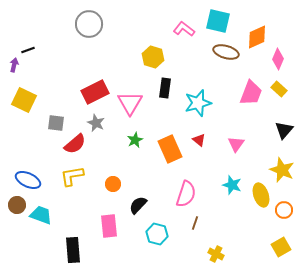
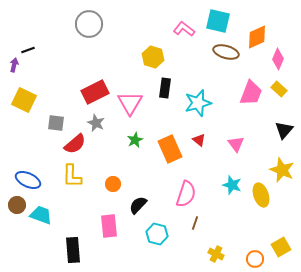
pink triangle at (236, 144): rotated 12 degrees counterclockwise
yellow L-shape at (72, 176): rotated 80 degrees counterclockwise
orange circle at (284, 210): moved 29 px left, 49 px down
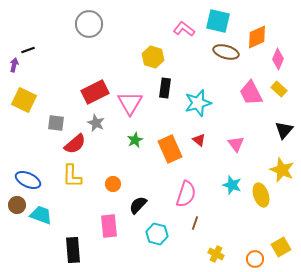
pink trapezoid at (251, 93): rotated 132 degrees clockwise
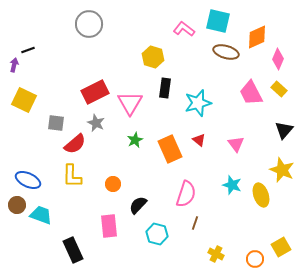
black rectangle at (73, 250): rotated 20 degrees counterclockwise
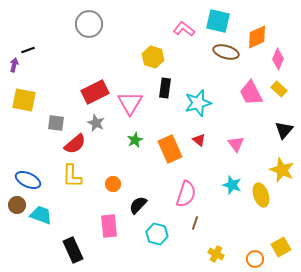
yellow square at (24, 100): rotated 15 degrees counterclockwise
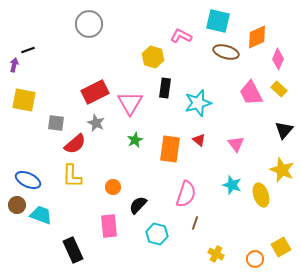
pink L-shape at (184, 29): moved 3 px left, 7 px down; rotated 10 degrees counterclockwise
orange rectangle at (170, 149): rotated 32 degrees clockwise
orange circle at (113, 184): moved 3 px down
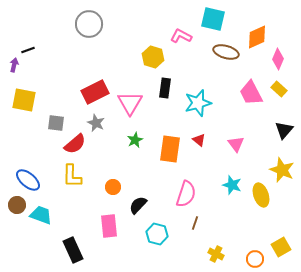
cyan square at (218, 21): moved 5 px left, 2 px up
blue ellipse at (28, 180): rotated 15 degrees clockwise
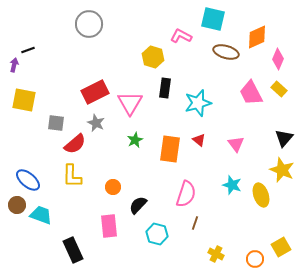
black triangle at (284, 130): moved 8 px down
